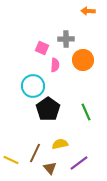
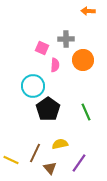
purple line: rotated 18 degrees counterclockwise
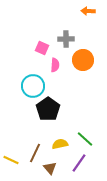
green line: moved 1 px left, 27 px down; rotated 24 degrees counterclockwise
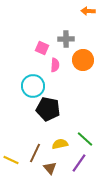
black pentagon: rotated 25 degrees counterclockwise
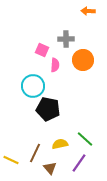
pink square: moved 2 px down
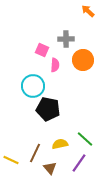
orange arrow: rotated 40 degrees clockwise
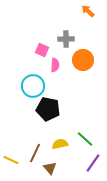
purple line: moved 14 px right
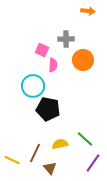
orange arrow: rotated 144 degrees clockwise
pink semicircle: moved 2 px left
yellow line: moved 1 px right
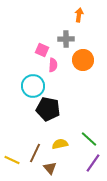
orange arrow: moved 9 px left, 4 px down; rotated 88 degrees counterclockwise
green line: moved 4 px right
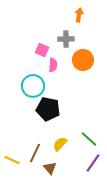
yellow semicircle: rotated 35 degrees counterclockwise
